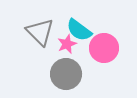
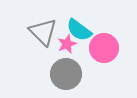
gray triangle: moved 3 px right
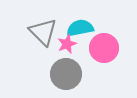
cyan semicircle: moved 1 px right, 2 px up; rotated 132 degrees clockwise
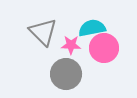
cyan semicircle: moved 12 px right
pink star: moved 4 px right, 1 px down; rotated 24 degrees clockwise
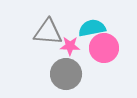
gray triangle: moved 5 px right; rotated 40 degrees counterclockwise
pink star: moved 1 px left, 1 px down
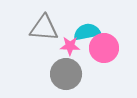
cyan semicircle: moved 5 px left, 4 px down
gray triangle: moved 4 px left, 4 px up
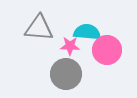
gray triangle: moved 5 px left
cyan semicircle: rotated 16 degrees clockwise
pink circle: moved 3 px right, 2 px down
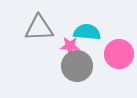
gray triangle: rotated 8 degrees counterclockwise
pink circle: moved 12 px right, 4 px down
gray circle: moved 11 px right, 8 px up
